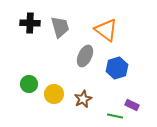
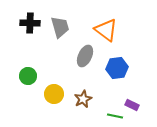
blue hexagon: rotated 10 degrees clockwise
green circle: moved 1 px left, 8 px up
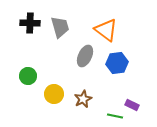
blue hexagon: moved 5 px up
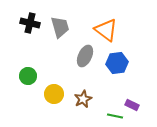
black cross: rotated 12 degrees clockwise
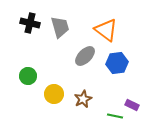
gray ellipse: rotated 20 degrees clockwise
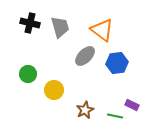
orange triangle: moved 4 px left
green circle: moved 2 px up
yellow circle: moved 4 px up
brown star: moved 2 px right, 11 px down
